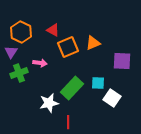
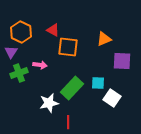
orange triangle: moved 11 px right, 4 px up
orange square: rotated 30 degrees clockwise
pink arrow: moved 2 px down
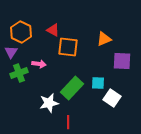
pink arrow: moved 1 px left, 1 px up
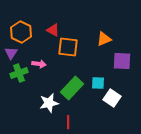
purple triangle: moved 1 px down
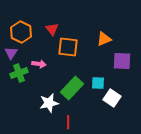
red triangle: moved 1 px left, 1 px up; rotated 24 degrees clockwise
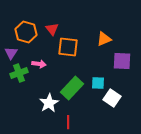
orange hexagon: moved 5 px right; rotated 10 degrees counterclockwise
white star: rotated 18 degrees counterclockwise
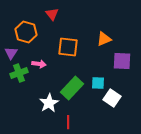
red triangle: moved 15 px up
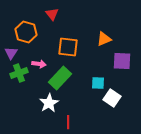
green rectangle: moved 12 px left, 10 px up
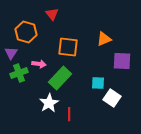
red line: moved 1 px right, 8 px up
